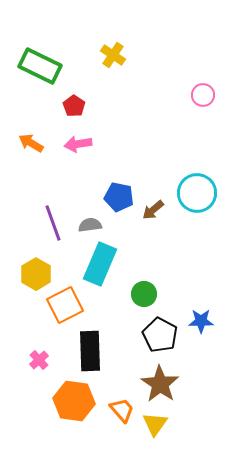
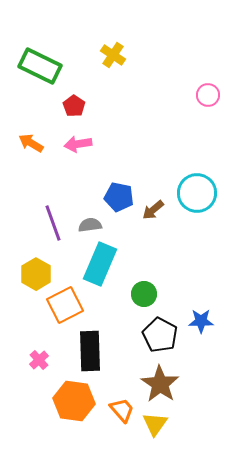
pink circle: moved 5 px right
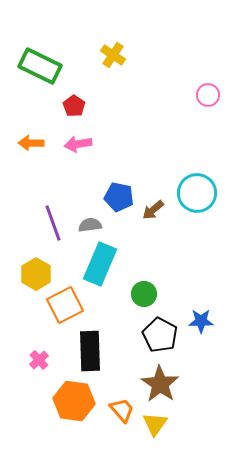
orange arrow: rotated 30 degrees counterclockwise
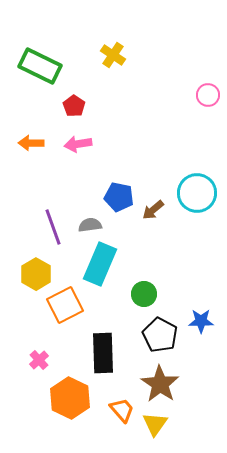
purple line: moved 4 px down
black rectangle: moved 13 px right, 2 px down
orange hexagon: moved 4 px left, 3 px up; rotated 18 degrees clockwise
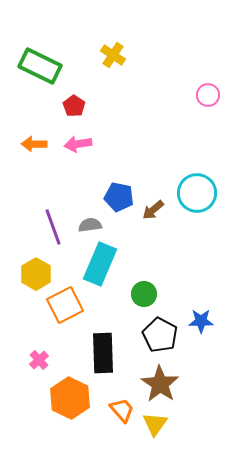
orange arrow: moved 3 px right, 1 px down
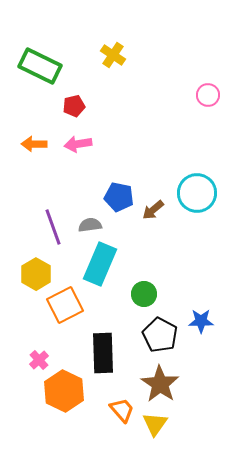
red pentagon: rotated 25 degrees clockwise
orange hexagon: moved 6 px left, 7 px up
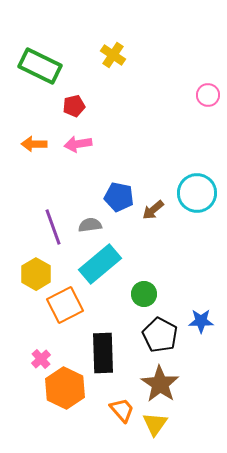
cyan rectangle: rotated 27 degrees clockwise
pink cross: moved 2 px right, 1 px up
orange hexagon: moved 1 px right, 3 px up
